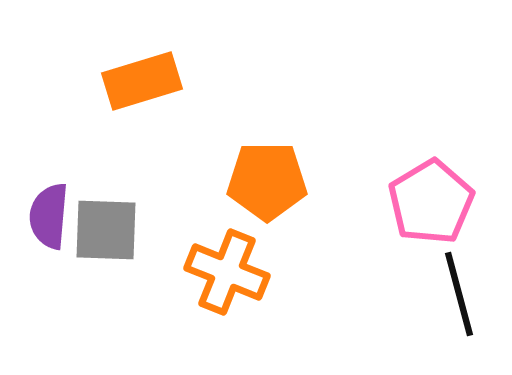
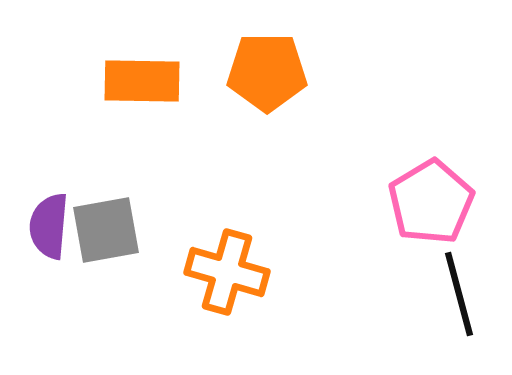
orange rectangle: rotated 18 degrees clockwise
orange pentagon: moved 109 px up
purple semicircle: moved 10 px down
gray square: rotated 12 degrees counterclockwise
orange cross: rotated 6 degrees counterclockwise
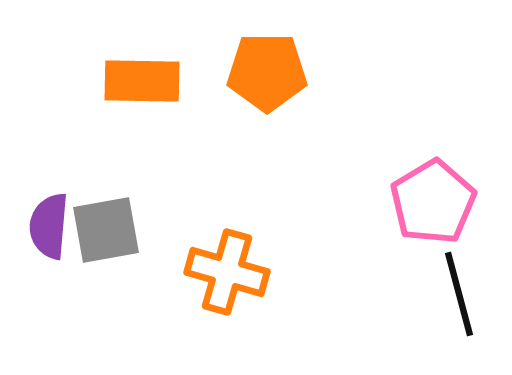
pink pentagon: moved 2 px right
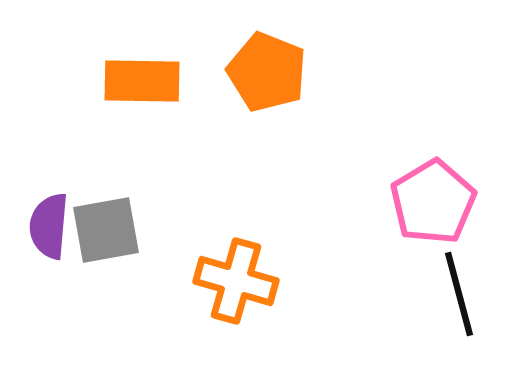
orange pentagon: rotated 22 degrees clockwise
orange cross: moved 9 px right, 9 px down
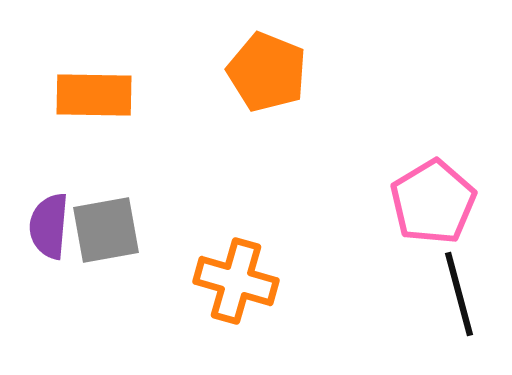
orange rectangle: moved 48 px left, 14 px down
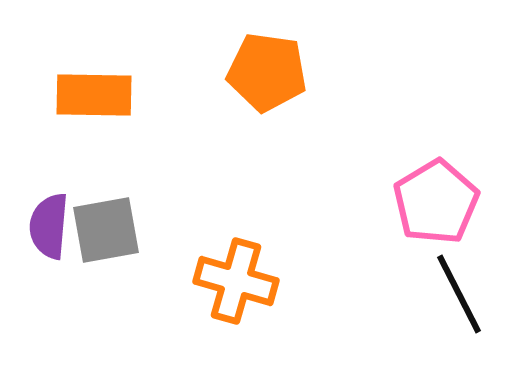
orange pentagon: rotated 14 degrees counterclockwise
pink pentagon: moved 3 px right
black line: rotated 12 degrees counterclockwise
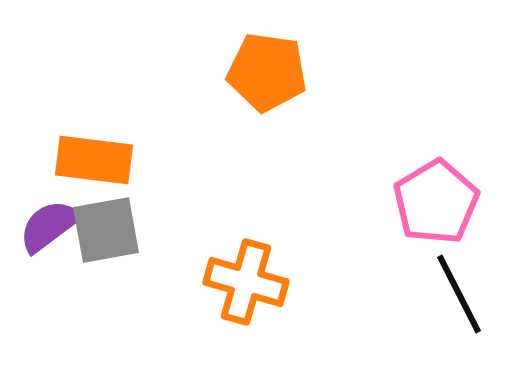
orange rectangle: moved 65 px down; rotated 6 degrees clockwise
purple semicircle: rotated 48 degrees clockwise
orange cross: moved 10 px right, 1 px down
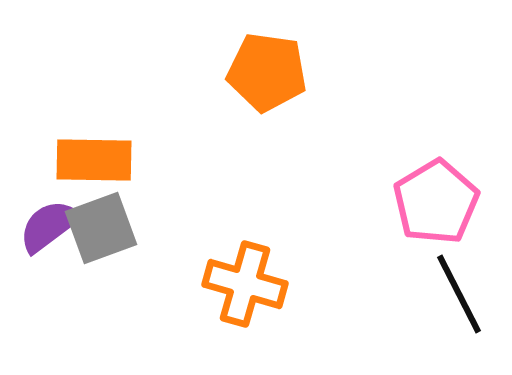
orange rectangle: rotated 6 degrees counterclockwise
gray square: moved 5 px left, 2 px up; rotated 10 degrees counterclockwise
orange cross: moved 1 px left, 2 px down
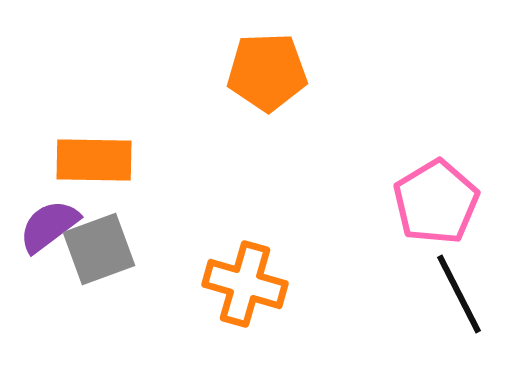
orange pentagon: rotated 10 degrees counterclockwise
gray square: moved 2 px left, 21 px down
